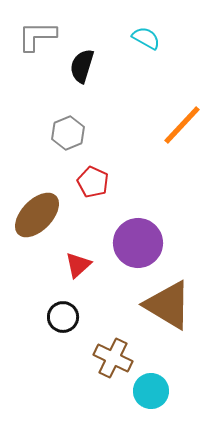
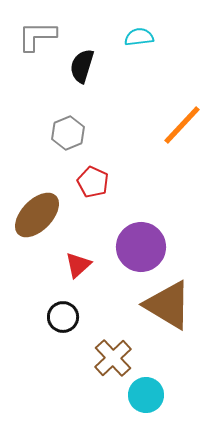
cyan semicircle: moved 7 px left, 1 px up; rotated 36 degrees counterclockwise
purple circle: moved 3 px right, 4 px down
brown cross: rotated 21 degrees clockwise
cyan circle: moved 5 px left, 4 px down
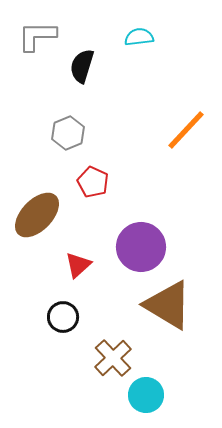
orange line: moved 4 px right, 5 px down
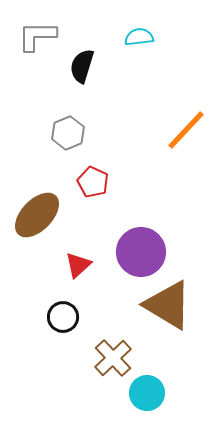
purple circle: moved 5 px down
cyan circle: moved 1 px right, 2 px up
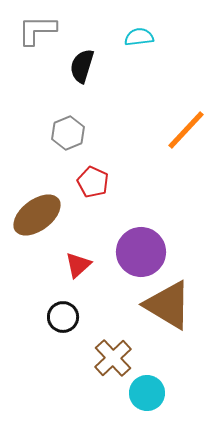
gray L-shape: moved 6 px up
brown ellipse: rotated 9 degrees clockwise
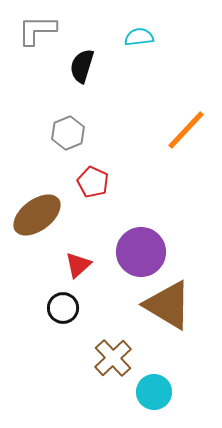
black circle: moved 9 px up
cyan circle: moved 7 px right, 1 px up
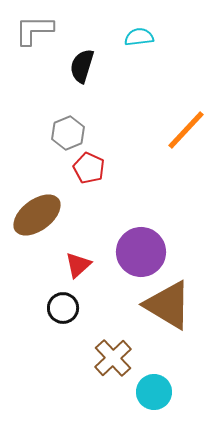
gray L-shape: moved 3 px left
red pentagon: moved 4 px left, 14 px up
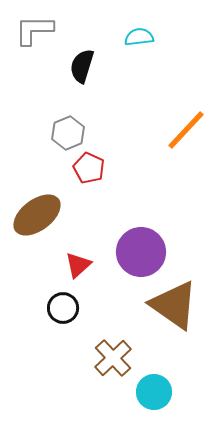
brown triangle: moved 6 px right; rotated 4 degrees clockwise
